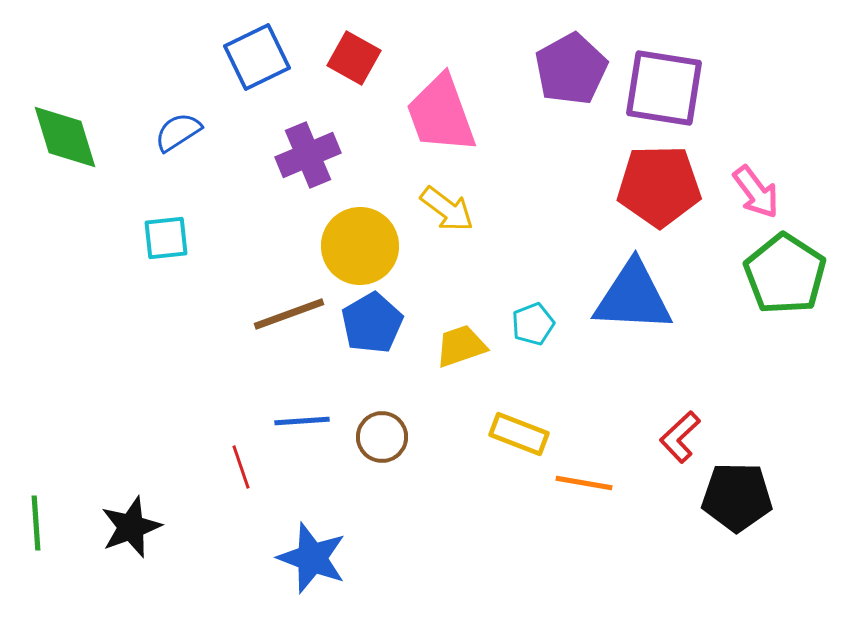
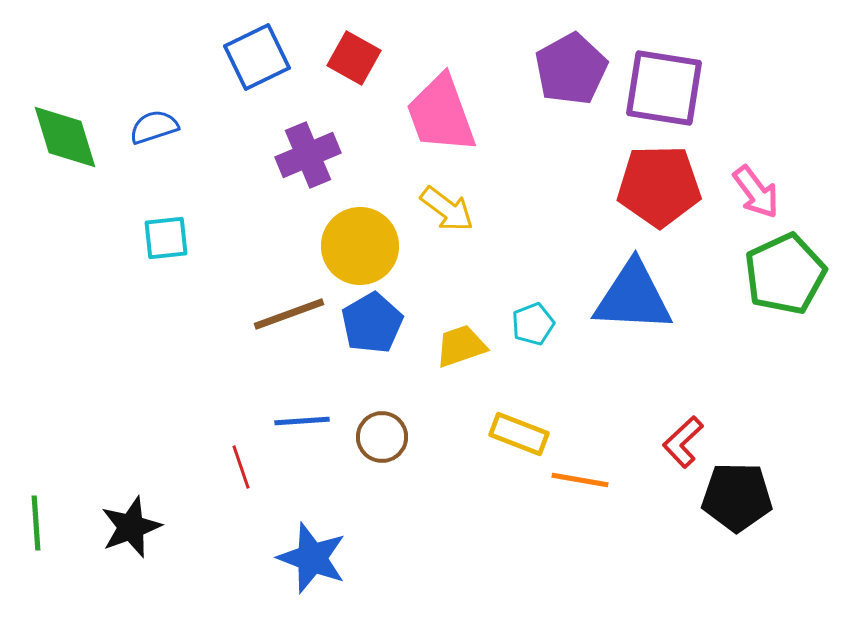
blue semicircle: moved 24 px left, 5 px up; rotated 15 degrees clockwise
green pentagon: rotated 14 degrees clockwise
red L-shape: moved 3 px right, 5 px down
orange line: moved 4 px left, 3 px up
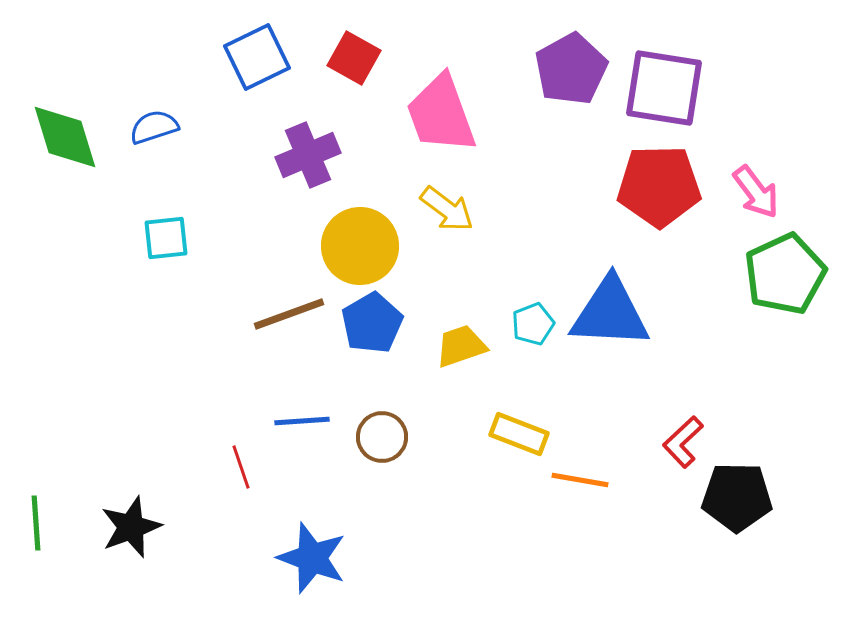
blue triangle: moved 23 px left, 16 px down
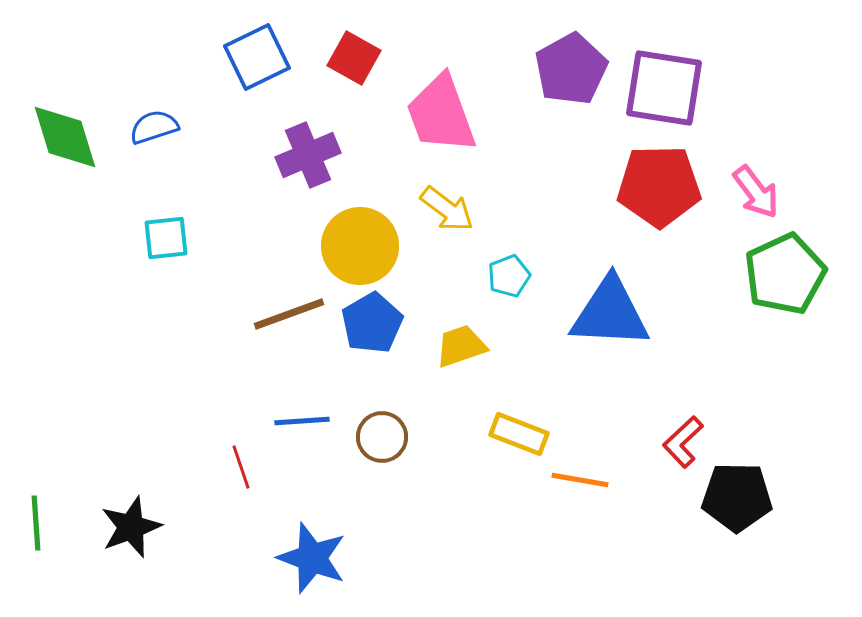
cyan pentagon: moved 24 px left, 48 px up
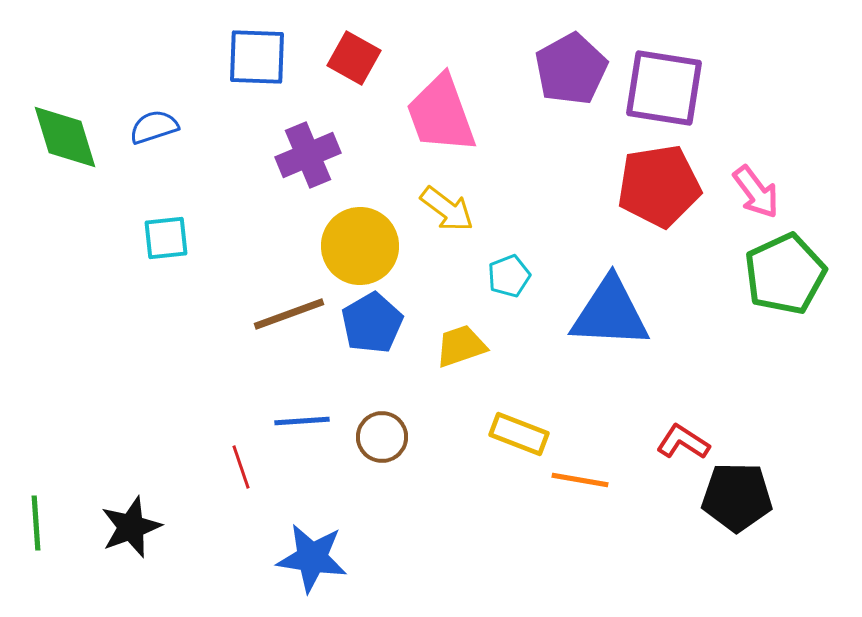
blue square: rotated 28 degrees clockwise
red pentagon: rotated 8 degrees counterclockwise
red L-shape: rotated 76 degrees clockwise
blue star: rotated 12 degrees counterclockwise
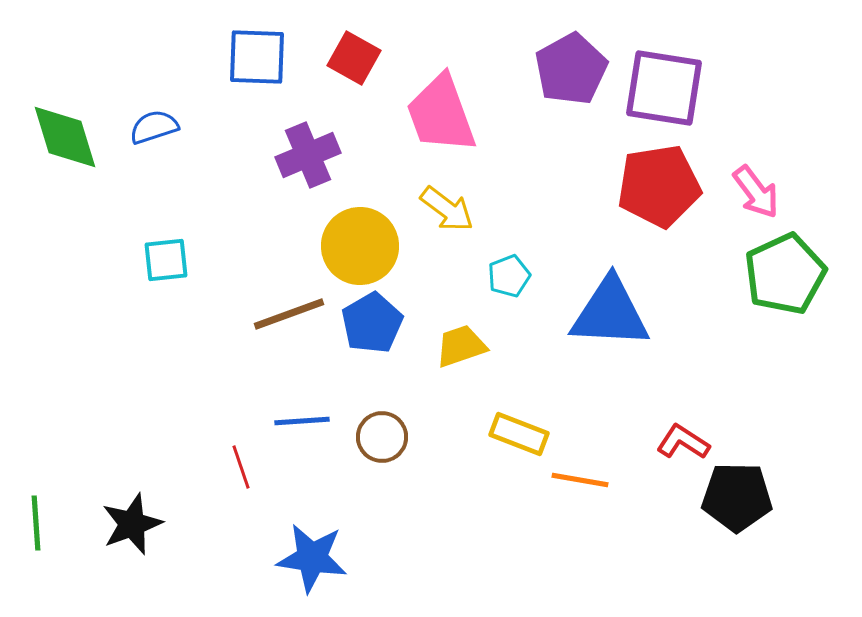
cyan square: moved 22 px down
black star: moved 1 px right, 3 px up
